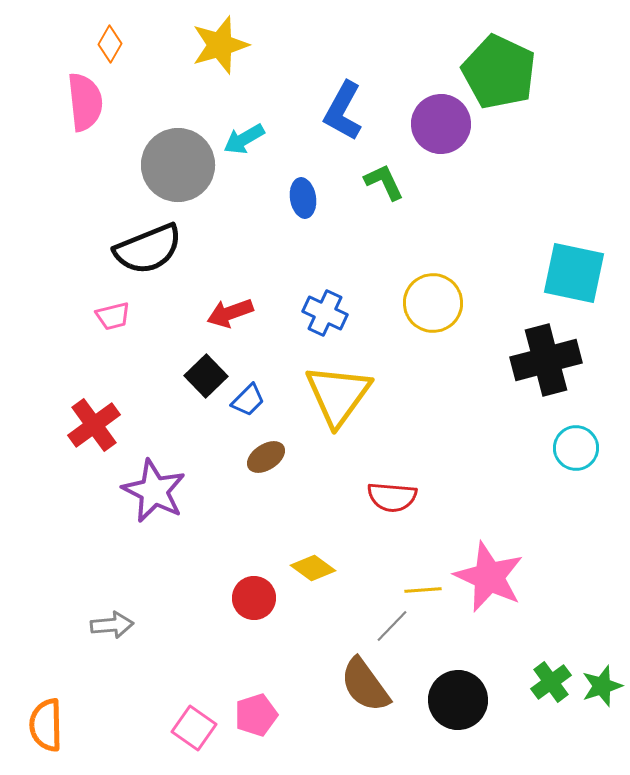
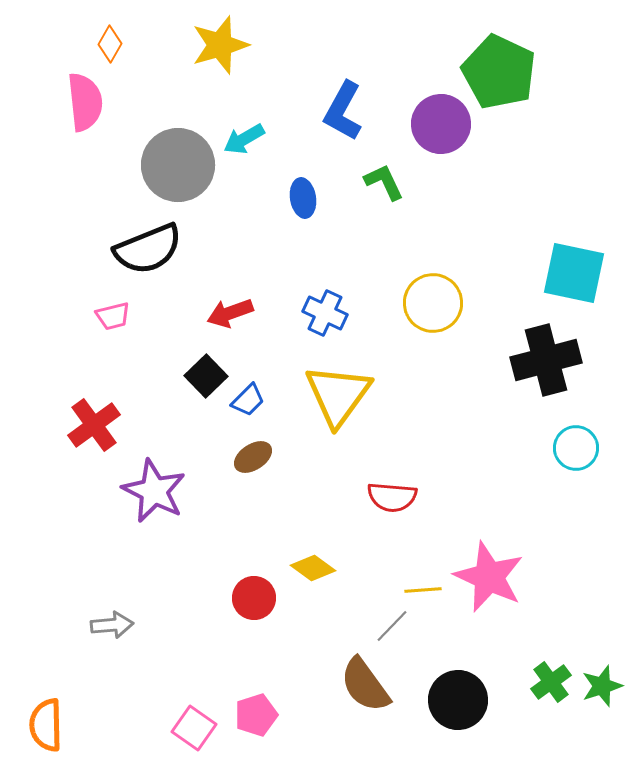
brown ellipse: moved 13 px left
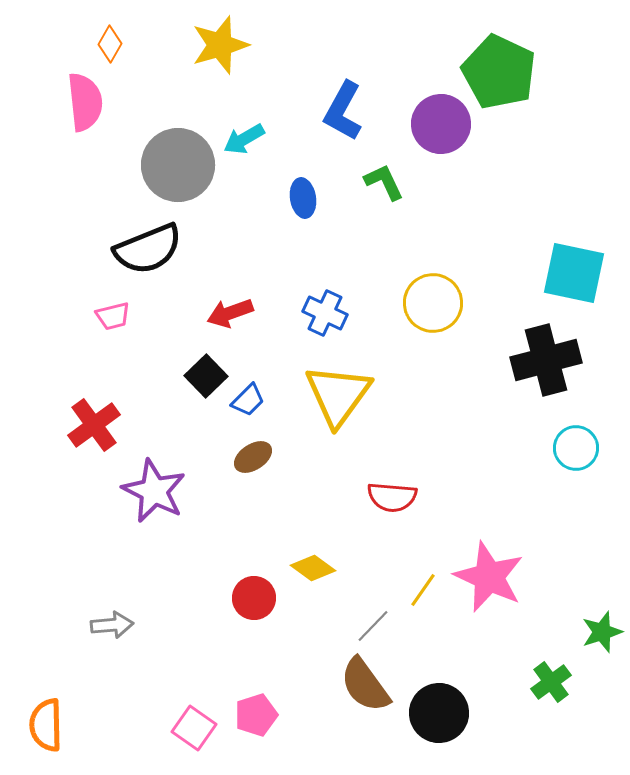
yellow line: rotated 51 degrees counterclockwise
gray line: moved 19 px left
green star: moved 54 px up
black circle: moved 19 px left, 13 px down
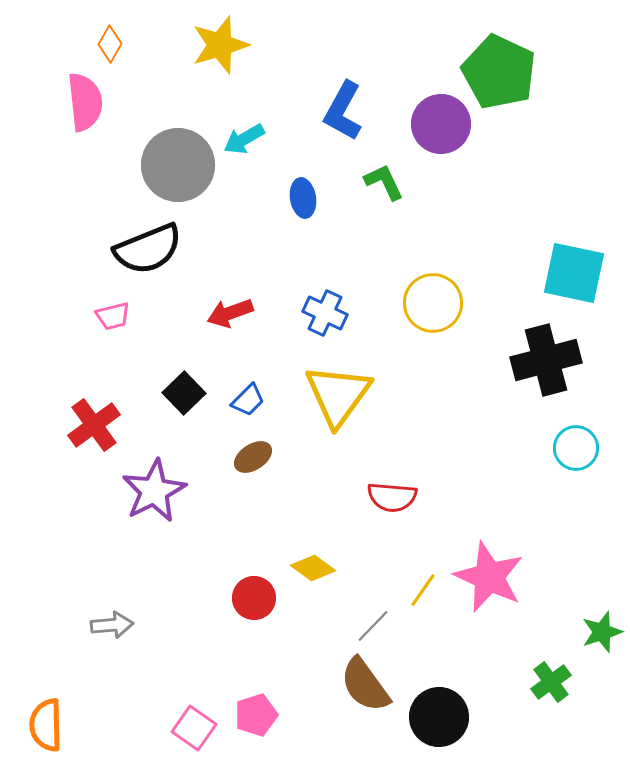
black square: moved 22 px left, 17 px down
purple star: rotated 18 degrees clockwise
black circle: moved 4 px down
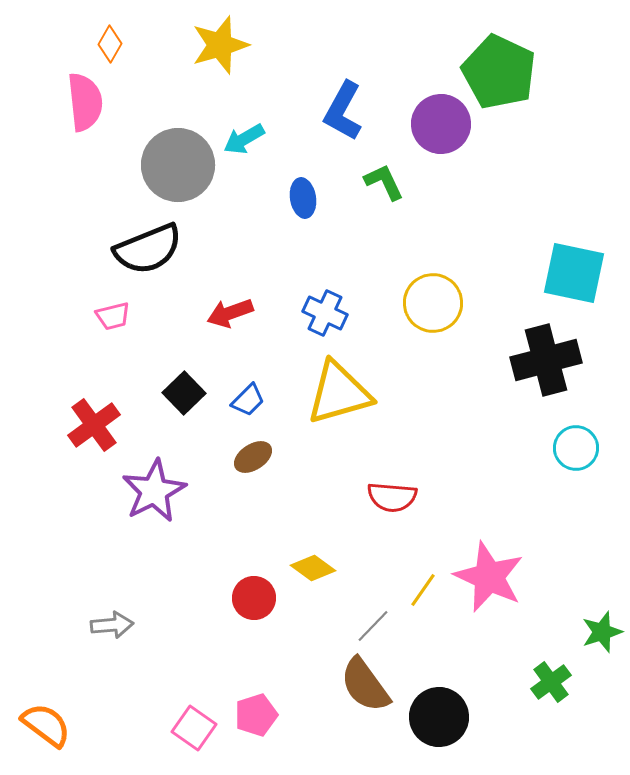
yellow triangle: moved 1 px right, 2 px up; rotated 38 degrees clockwise
orange semicircle: rotated 128 degrees clockwise
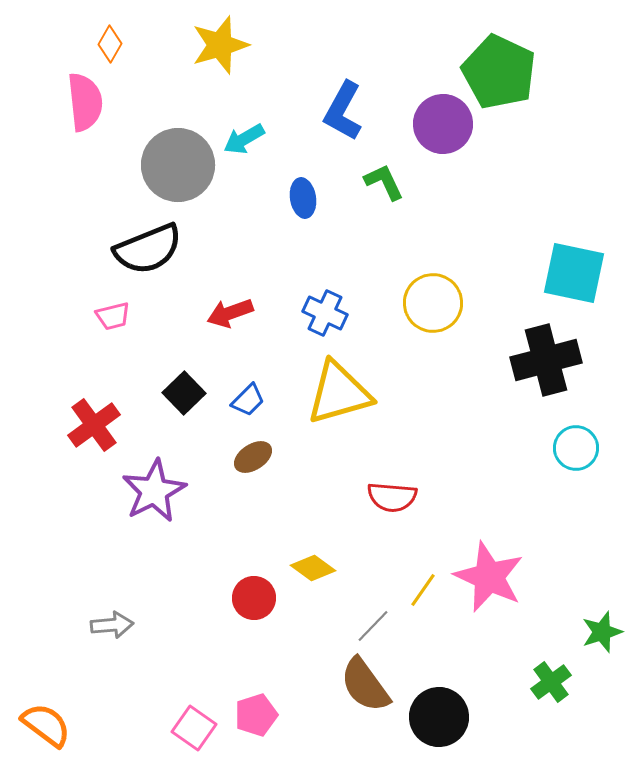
purple circle: moved 2 px right
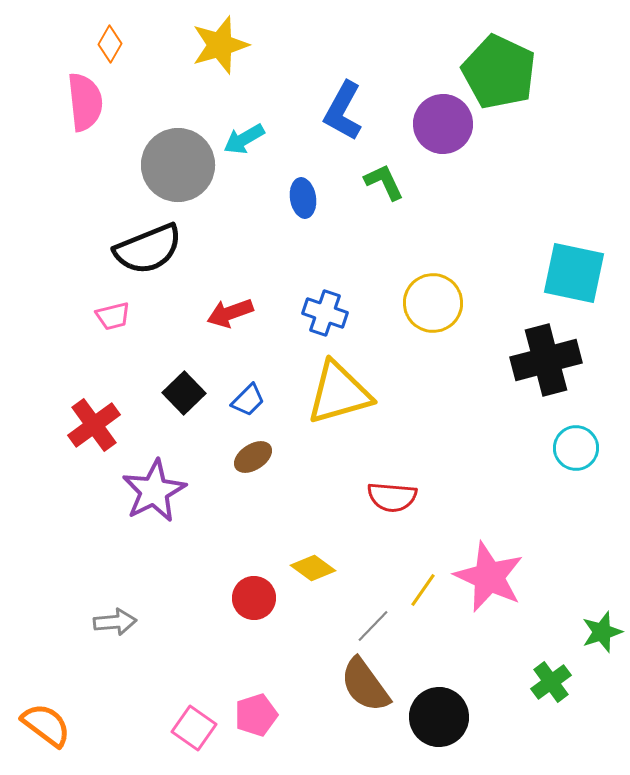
blue cross: rotated 6 degrees counterclockwise
gray arrow: moved 3 px right, 3 px up
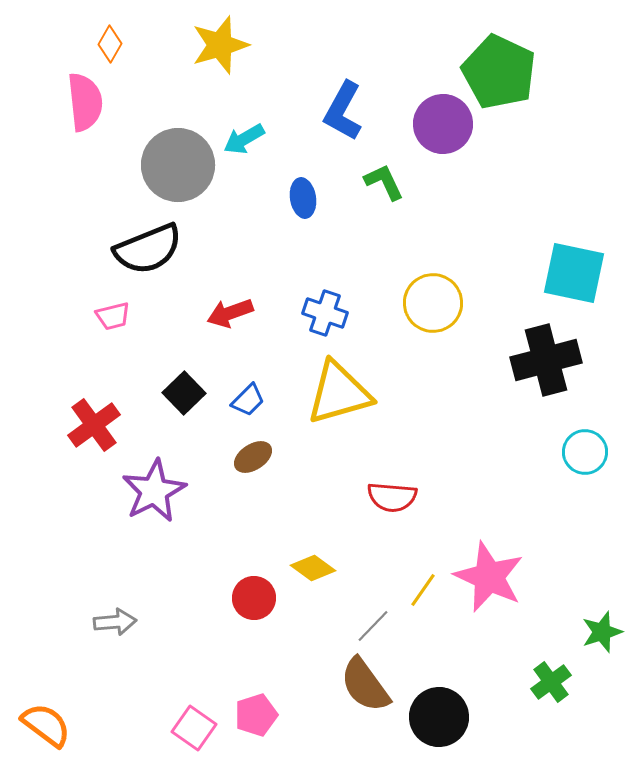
cyan circle: moved 9 px right, 4 px down
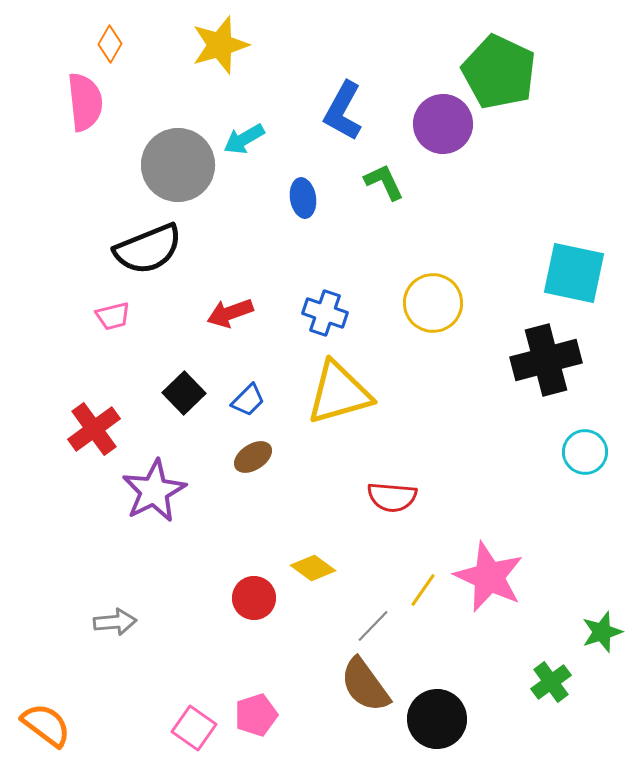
red cross: moved 4 px down
black circle: moved 2 px left, 2 px down
